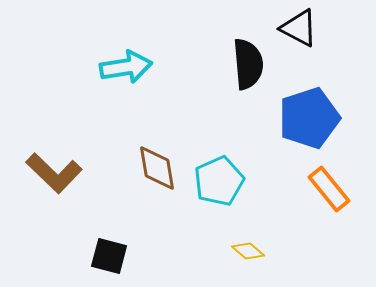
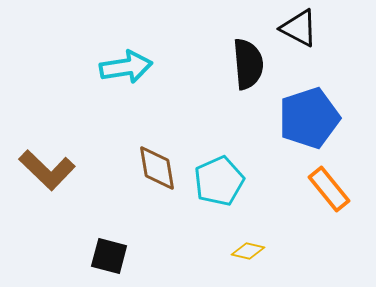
brown L-shape: moved 7 px left, 3 px up
yellow diamond: rotated 28 degrees counterclockwise
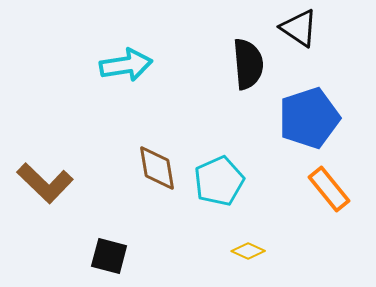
black triangle: rotated 6 degrees clockwise
cyan arrow: moved 2 px up
brown L-shape: moved 2 px left, 13 px down
yellow diamond: rotated 12 degrees clockwise
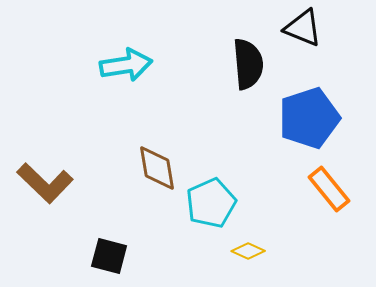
black triangle: moved 4 px right; rotated 12 degrees counterclockwise
cyan pentagon: moved 8 px left, 22 px down
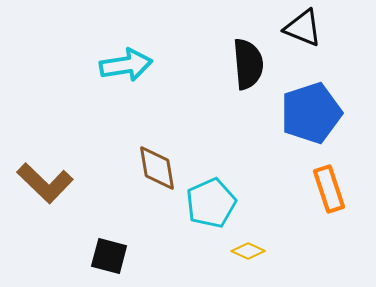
blue pentagon: moved 2 px right, 5 px up
orange rectangle: rotated 21 degrees clockwise
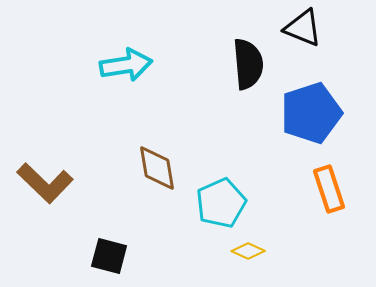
cyan pentagon: moved 10 px right
